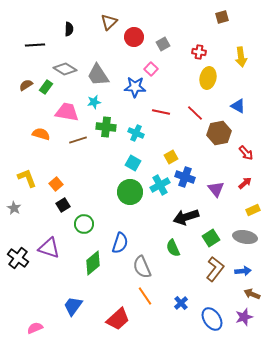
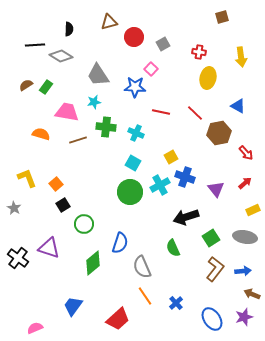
brown triangle at (109, 22): rotated 30 degrees clockwise
gray diamond at (65, 69): moved 4 px left, 13 px up
blue cross at (181, 303): moved 5 px left
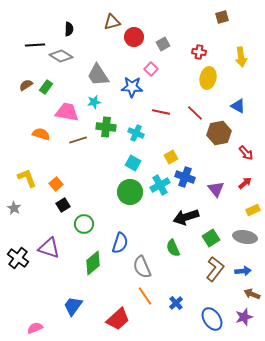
brown triangle at (109, 22): moved 3 px right
blue star at (135, 87): moved 3 px left
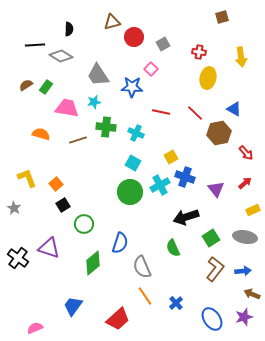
blue triangle at (238, 106): moved 4 px left, 3 px down
pink trapezoid at (67, 112): moved 4 px up
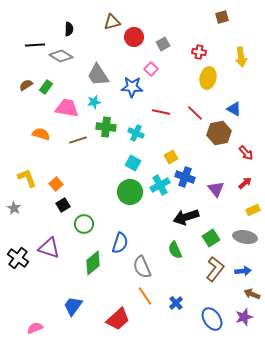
green semicircle at (173, 248): moved 2 px right, 2 px down
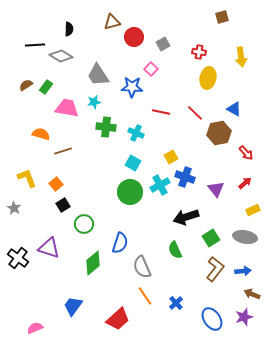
brown line at (78, 140): moved 15 px left, 11 px down
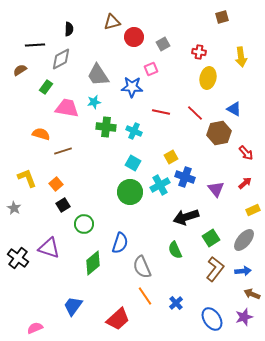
gray diamond at (61, 56): moved 3 px down; rotated 60 degrees counterclockwise
pink square at (151, 69): rotated 24 degrees clockwise
brown semicircle at (26, 85): moved 6 px left, 15 px up
cyan cross at (136, 133): moved 2 px left, 2 px up
gray ellipse at (245, 237): moved 1 px left, 3 px down; rotated 60 degrees counterclockwise
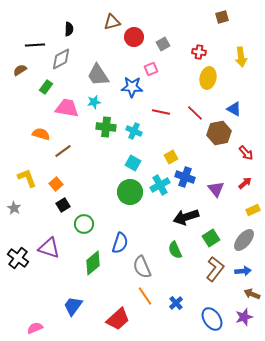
brown line at (63, 151): rotated 18 degrees counterclockwise
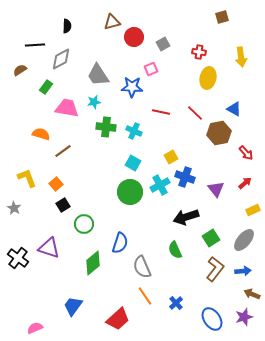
black semicircle at (69, 29): moved 2 px left, 3 px up
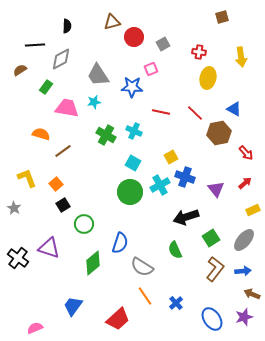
green cross at (106, 127): moved 8 px down; rotated 24 degrees clockwise
gray semicircle at (142, 267): rotated 35 degrees counterclockwise
